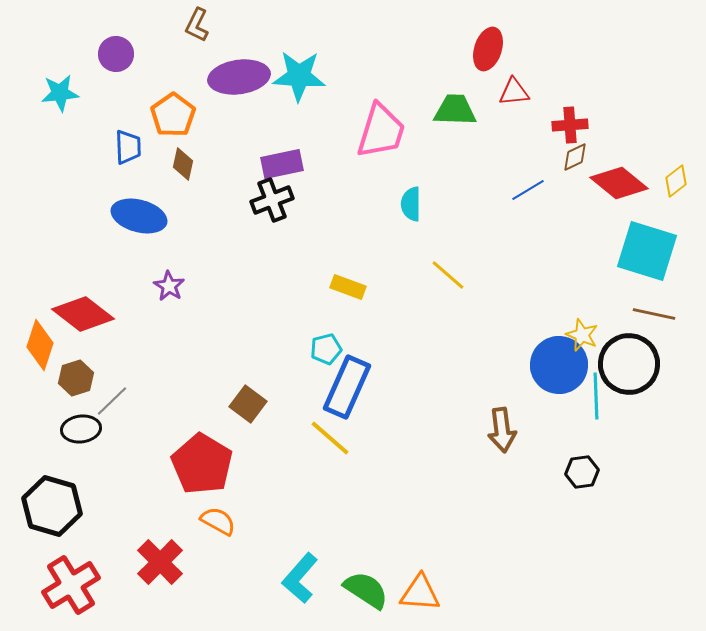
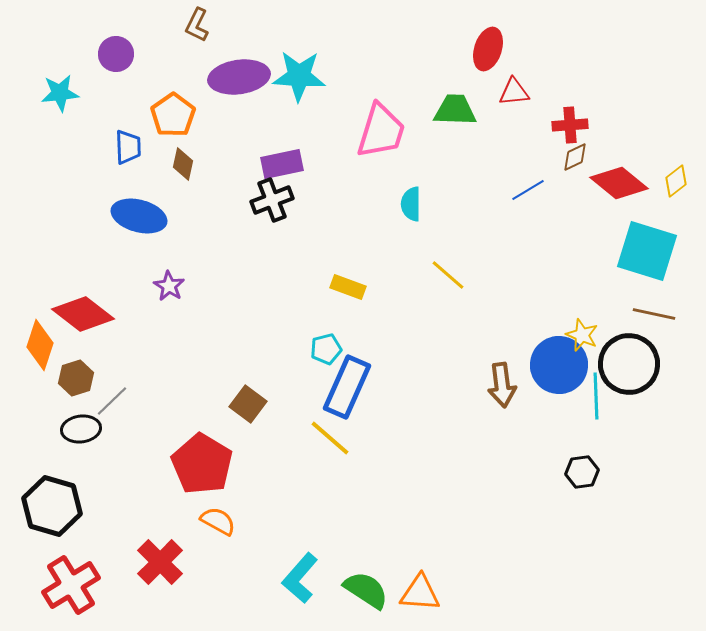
brown arrow at (502, 430): moved 45 px up
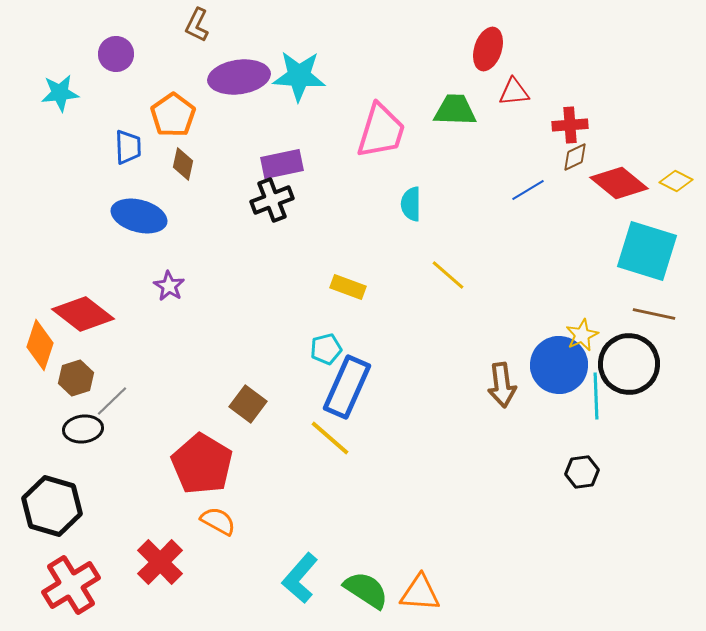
yellow diamond at (676, 181): rotated 64 degrees clockwise
yellow star at (582, 335): rotated 24 degrees clockwise
black ellipse at (81, 429): moved 2 px right
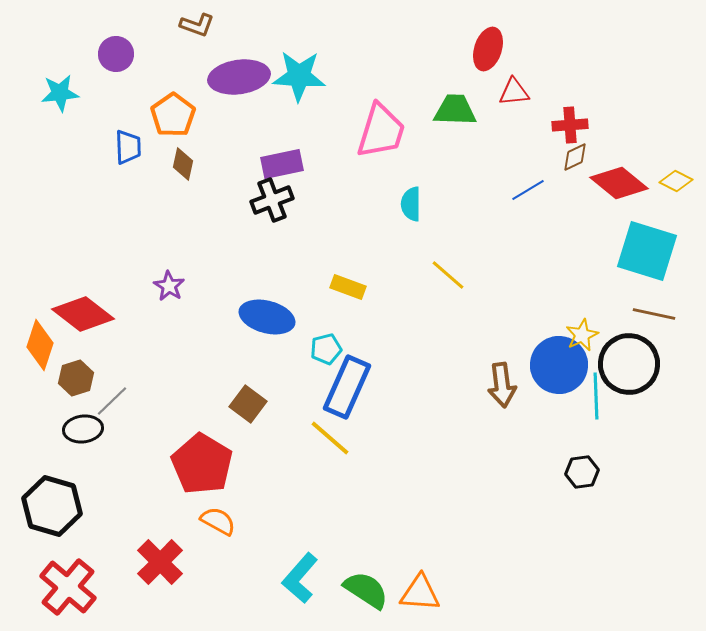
brown L-shape at (197, 25): rotated 96 degrees counterclockwise
blue ellipse at (139, 216): moved 128 px right, 101 px down
red cross at (71, 585): moved 3 px left, 2 px down; rotated 18 degrees counterclockwise
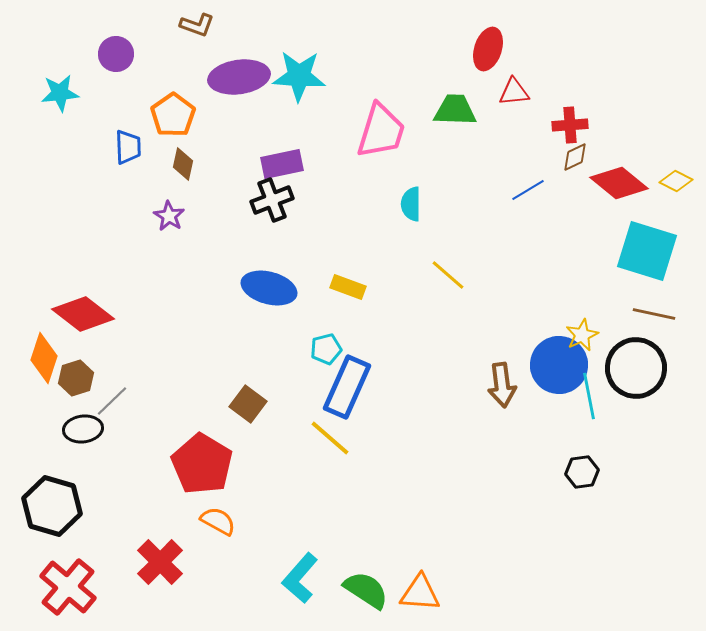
purple star at (169, 286): moved 70 px up
blue ellipse at (267, 317): moved 2 px right, 29 px up
orange diamond at (40, 345): moved 4 px right, 13 px down
black circle at (629, 364): moved 7 px right, 4 px down
cyan line at (596, 396): moved 7 px left; rotated 9 degrees counterclockwise
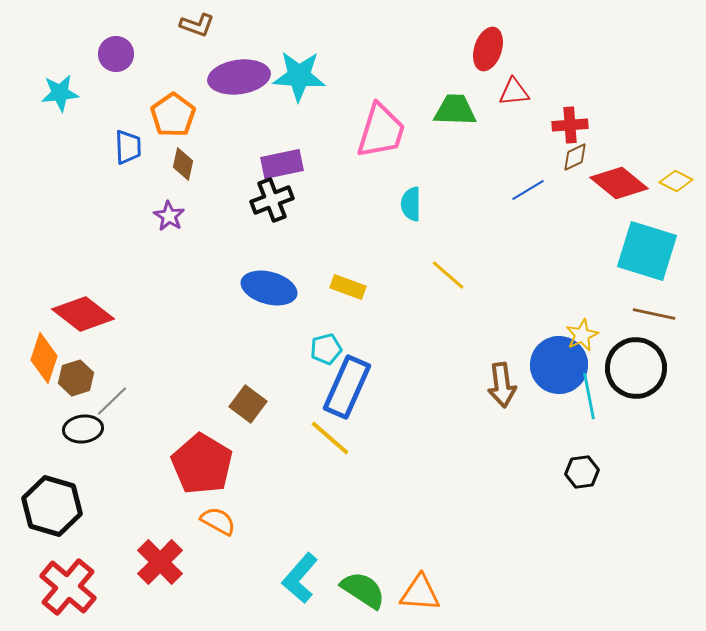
green semicircle at (366, 590): moved 3 px left
